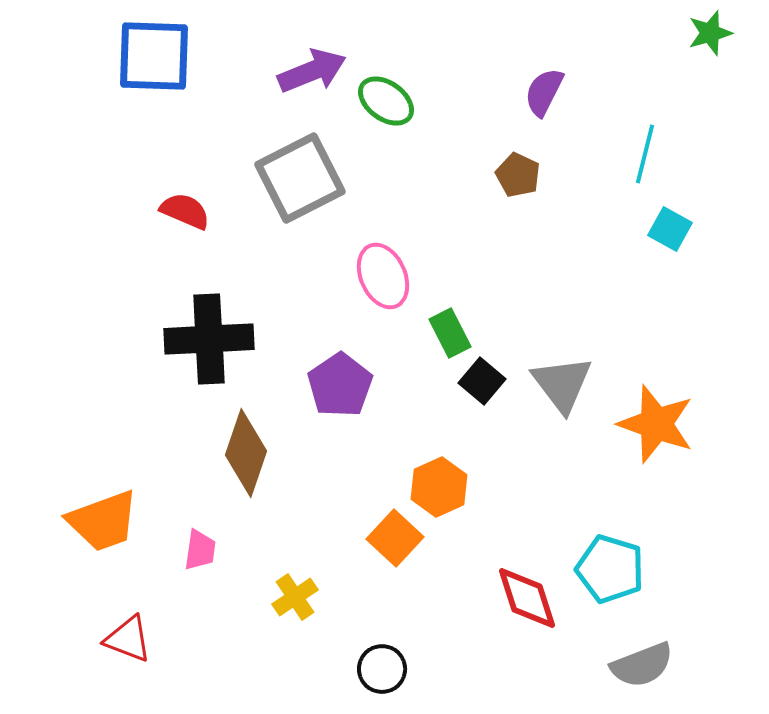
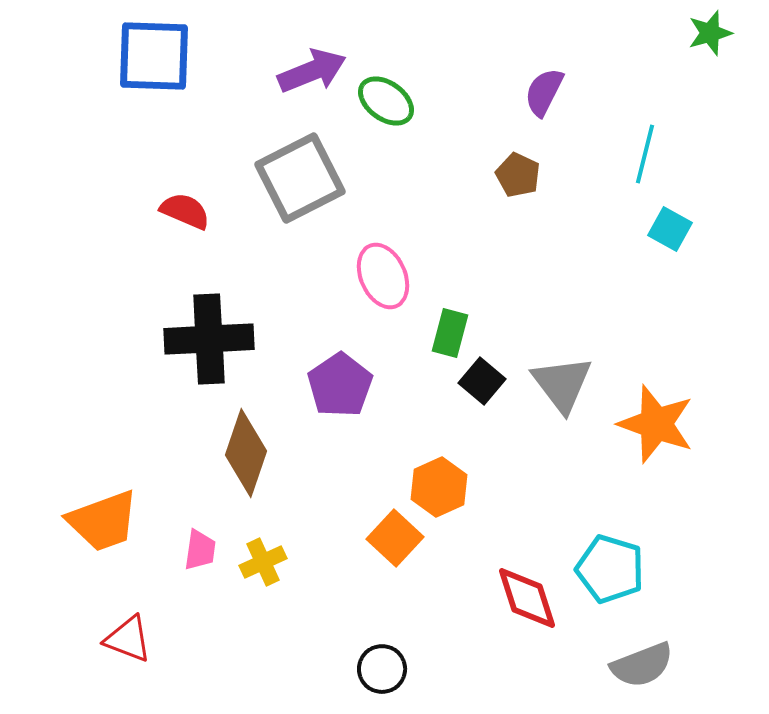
green rectangle: rotated 42 degrees clockwise
yellow cross: moved 32 px left, 35 px up; rotated 9 degrees clockwise
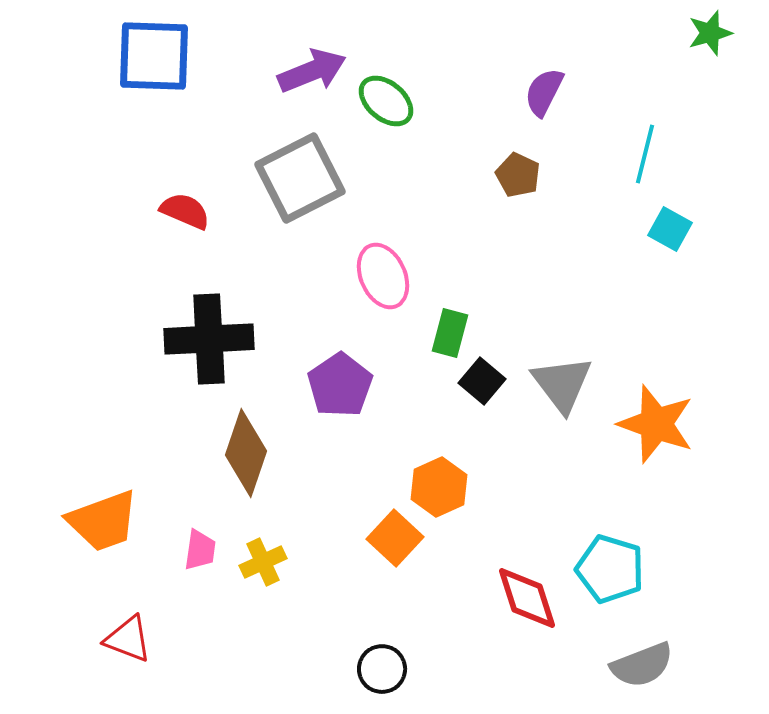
green ellipse: rotated 4 degrees clockwise
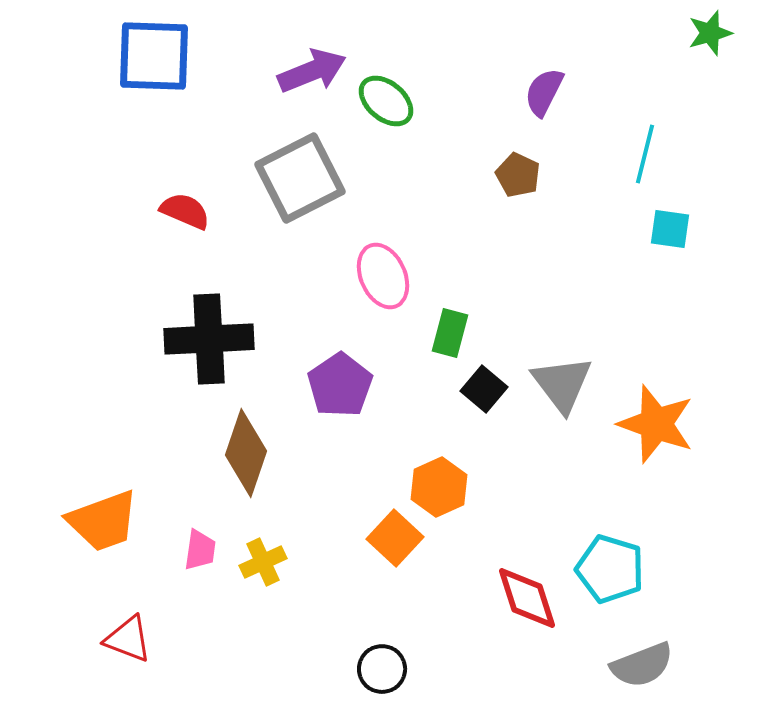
cyan square: rotated 21 degrees counterclockwise
black square: moved 2 px right, 8 px down
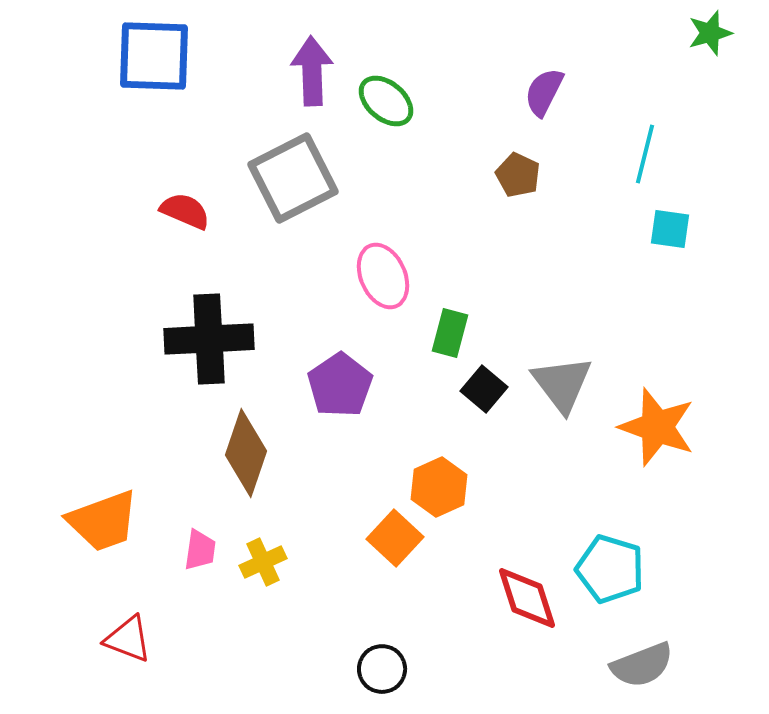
purple arrow: rotated 70 degrees counterclockwise
gray square: moved 7 px left
orange star: moved 1 px right, 3 px down
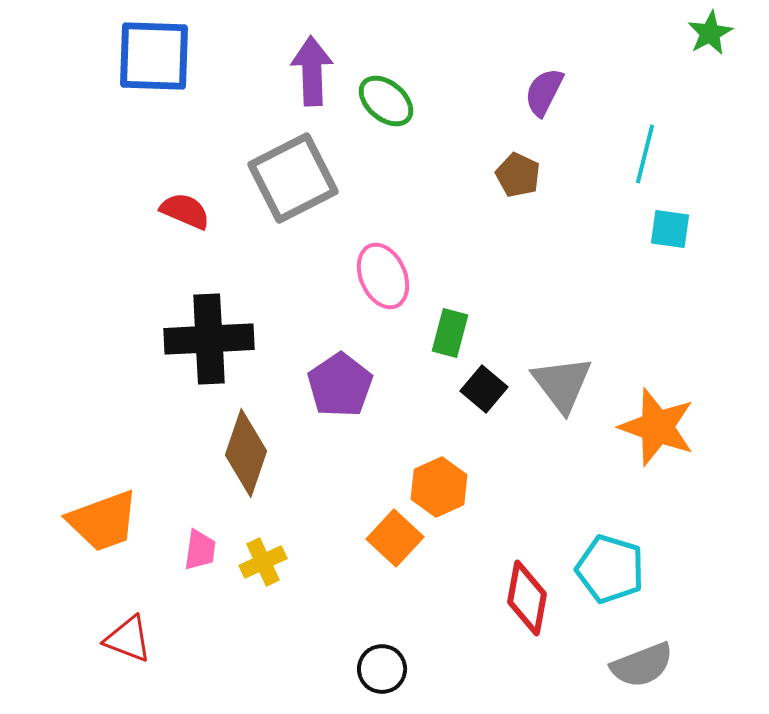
green star: rotated 12 degrees counterclockwise
red diamond: rotated 28 degrees clockwise
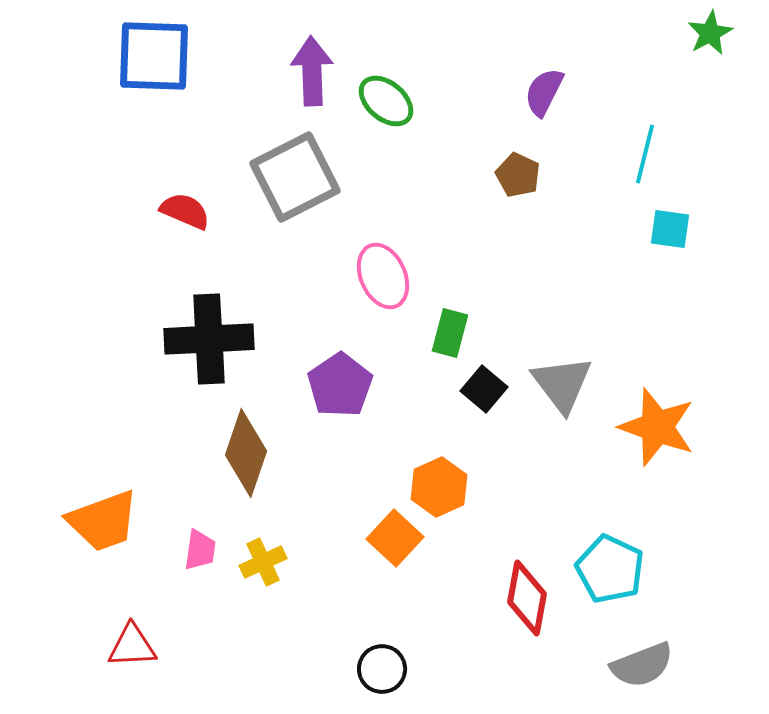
gray square: moved 2 px right, 1 px up
cyan pentagon: rotated 8 degrees clockwise
red triangle: moved 4 px right, 7 px down; rotated 24 degrees counterclockwise
